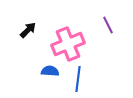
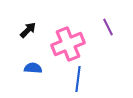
purple line: moved 2 px down
blue semicircle: moved 17 px left, 3 px up
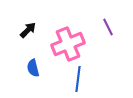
blue semicircle: rotated 108 degrees counterclockwise
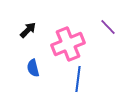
purple line: rotated 18 degrees counterclockwise
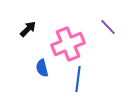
black arrow: moved 1 px up
blue semicircle: moved 9 px right
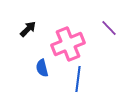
purple line: moved 1 px right, 1 px down
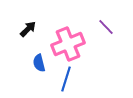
purple line: moved 3 px left, 1 px up
blue semicircle: moved 3 px left, 5 px up
blue line: moved 12 px left; rotated 10 degrees clockwise
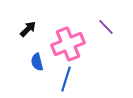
blue semicircle: moved 2 px left, 1 px up
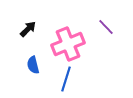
blue semicircle: moved 4 px left, 3 px down
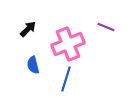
purple line: rotated 24 degrees counterclockwise
